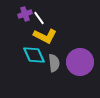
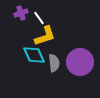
purple cross: moved 4 px left, 1 px up
yellow L-shape: rotated 45 degrees counterclockwise
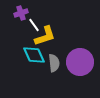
white line: moved 5 px left, 7 px down
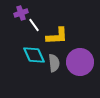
yellow L-shape: moved 12 px right; rotated 15 degrees clockwise
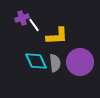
purple cross: moved 1 px right, 5 px down
cyan diamond: moved 2 px right, 6 px down
gray semicircle: moved 1 px right
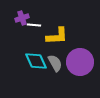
white line: rotated 48 degrees counterclockwise
gray semicircle: rotated 24 degrees counterclockwise
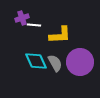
yellow L-shape: moved 3 px right, 1 px up
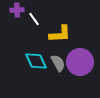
purple cross: moved 5 px left, 8 px up; rotated 16 degrees clockwise
white line: moved 6 px up; rotated 48 degrees clockwise
yellow L-shape: moved 1 px up
gray semicircle: moved 3 px right
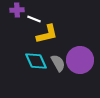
white line: rotated 32 degrees counterclockwise
yellow L-shape: moved 13 px left; rotated 10 degrees counterclockwise
purple circle: moved 2 px up
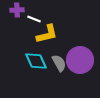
gray semicircle: moved 1 px right
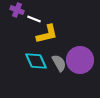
purple cross: rotated 24 degrees clockwise
